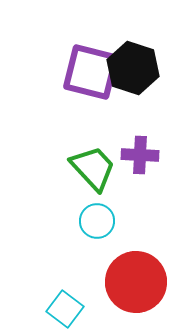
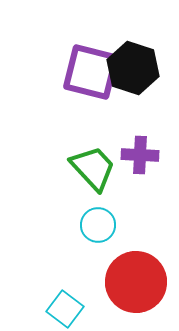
cyan circle: moved 1 px right, 4 px down
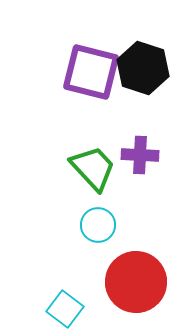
black hexagon: moved 10 px right
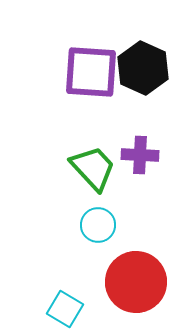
black hexagon: rotated 6 degrees clockwise
purple square: rotated 10 degrees counterclockwise
cyan square: rotated 6 degrees counterclockwise
